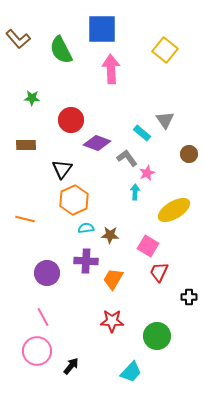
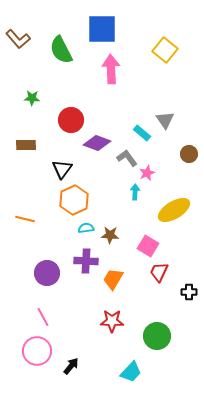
black cross: moved 5 px up
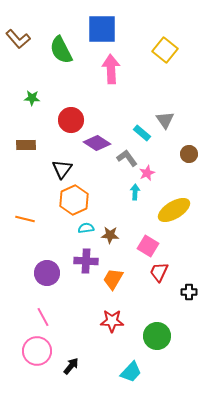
purple diamond: rotated 12 degrees clockwise
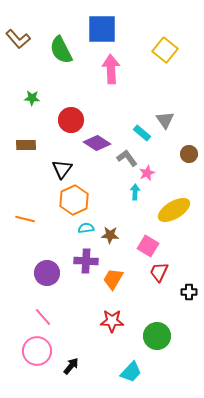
pink line: rotated 12 degrees counterclockwise
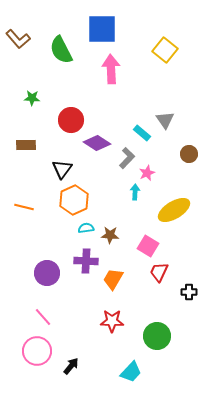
gray L-shape: rotated 80 degrees clockwise
orange line: moved 1 px left, 12 px up
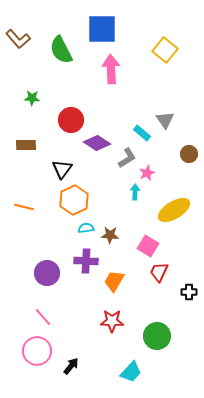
gray L-shape: rotated 15 degrees clockwise
orange trapezoid: moved 1 px right, 2 px down
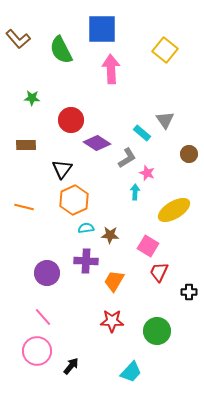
pink star: rotated 28 degrees counterclockwise
green circle: moved 5 px up
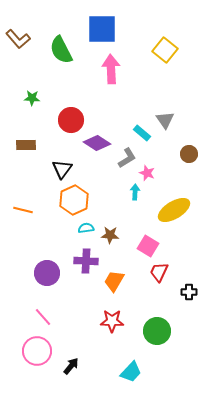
orange line: moved 1 px left, 3 px down
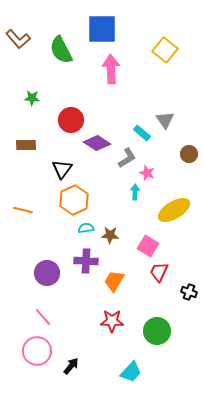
black cross: rotated 21 degrees clockwise
